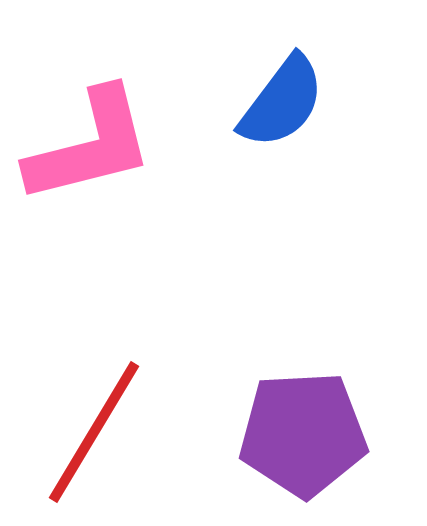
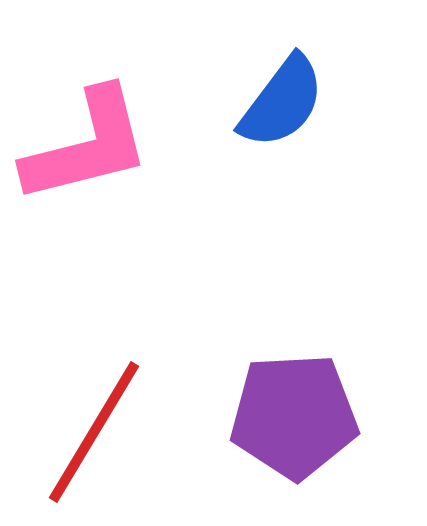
pink L-shape: moved 3 px left
purple pentagon: moved 9 px left, 18 px up
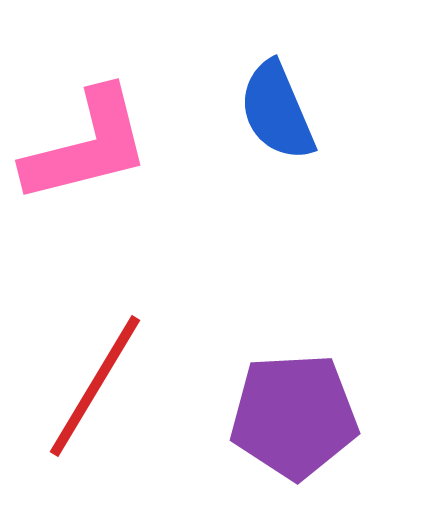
blue semicircle: moved 5 px left, 9 px down; rotated 120 degrees clockwise
red line: moved 1 px right, 46 px up
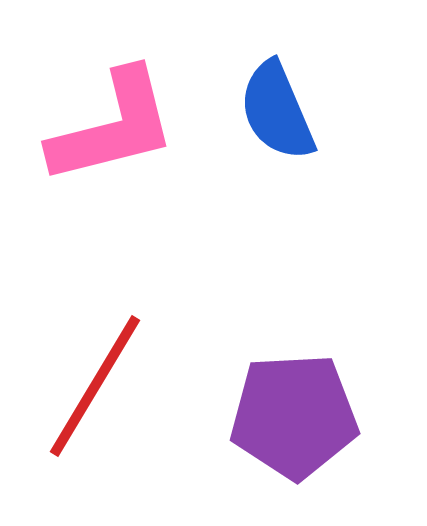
pink L-shape: moved 26 px right, 19 px up
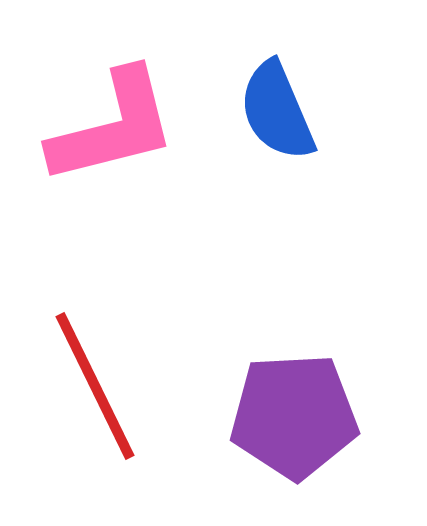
red line: rotated 57 degrees counterclockwise
